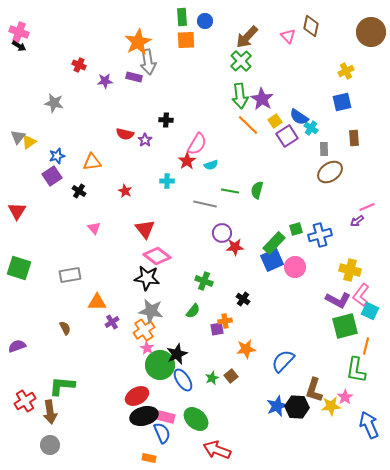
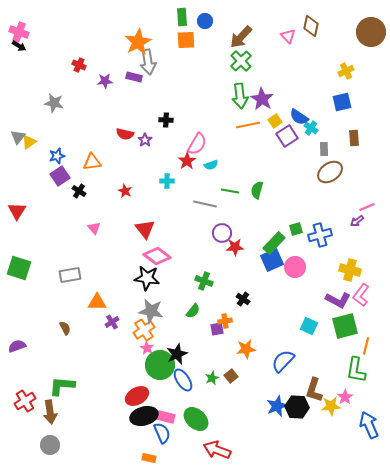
brown arrow at (247, 37): moved 6 px left
orange line at (248, 125): rotated 55 degrees counterclockwise
purple square at (52, 176): moved 8 px right
cyan square at (370, 311): moved 61 px left, 15 px down
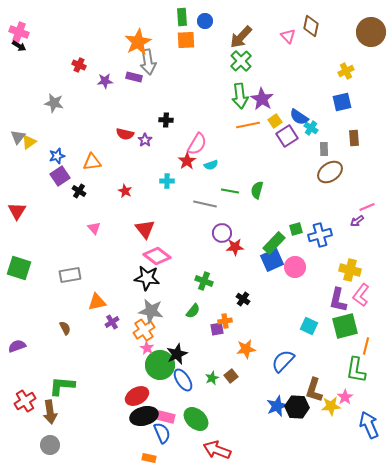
purple L-shape at (338, 300): rotated 75 degrees clockwise
orange triangle at (97, 302): rotated 12 degrees counterclockwise
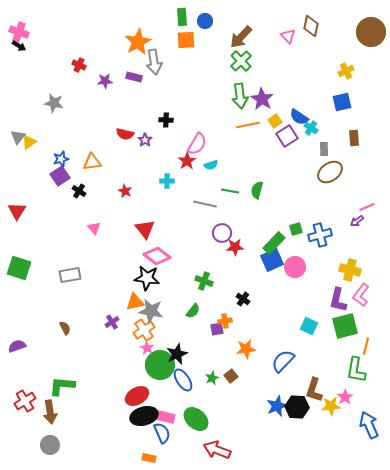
gray arrow at (148, 62): moved 6 px right
blue star at (57, 156): moved 4 px right, 3 px down
orange triangle at (97, 302): moved 38 px right
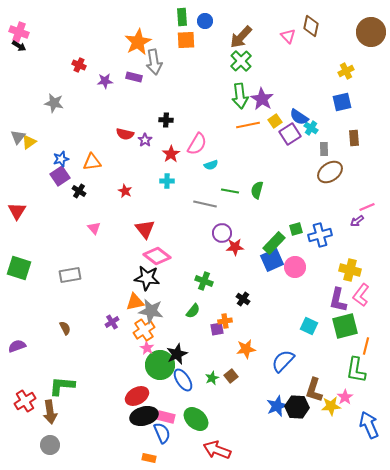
purple square at (287, 136): moved 3 px right, 2 px up
red star at (187, 161): moved 16 px left, 7 px up
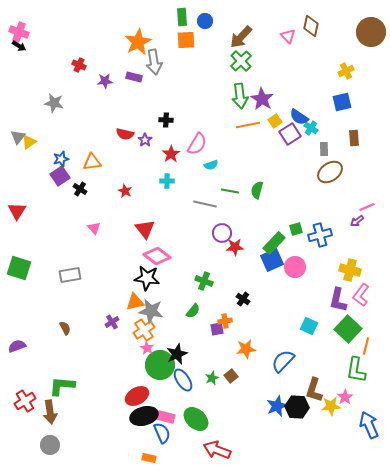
black cross at (79, 191): moved 1 px right, 2 px up
green square at (345, 326): moved 3 px right, 3 px down; rotated 32 degrees counterclockwise
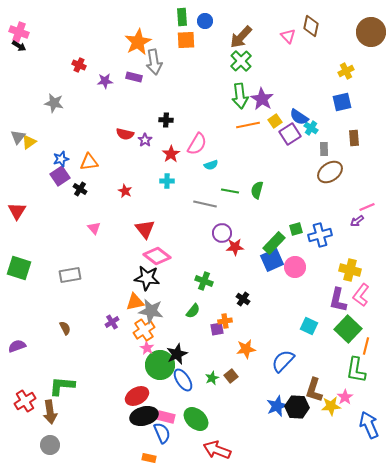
orange triangle at (92, 162): moved 3 px left
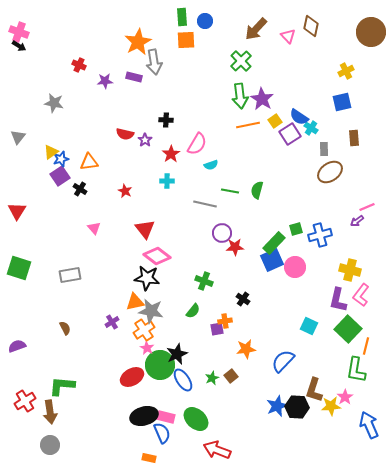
brown arrow at (241, 37): moved 15 px right, 8 px up
yellow triangle at (29, 142): moved 22 px right, 10 px down
red ellipse at (137, 396): moved 5 px left, 19 px up
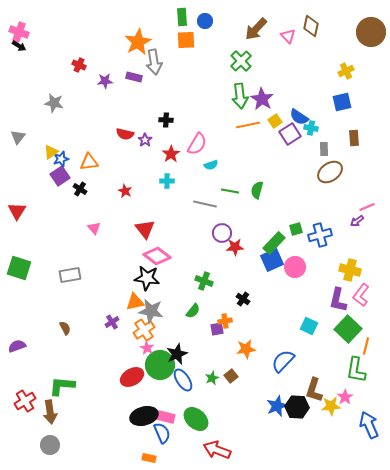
cyan cross at (311, 128): rotated 24 degrees counterclockwise
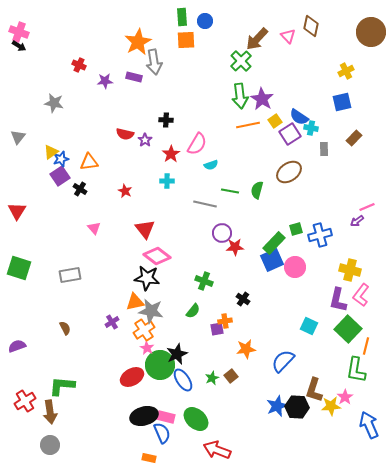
brown arrow at (256, 29): moved 1 px right, 10 px down
brown rectangle at (354, 138): rotated 49 degrees clockwise
brown ellipse at (330, 172): moved 41 px left
